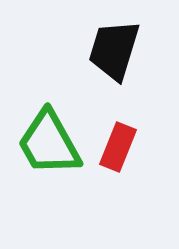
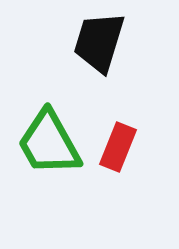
black trapezoid: moved 15 px left, 8 px up
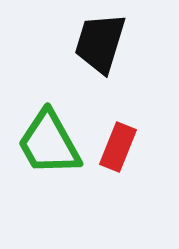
black trapezoid: moved 1 px right, 1 px down
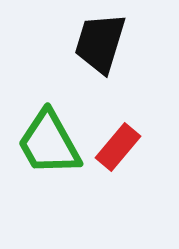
red rectangle: rotated 18 degrees clockwise
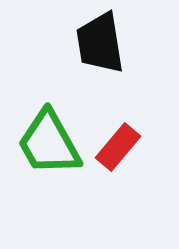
black trapezoid: rotated 26 degrees counterclockwise
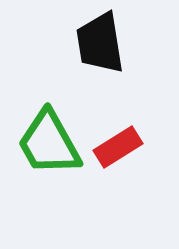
red rectangle: rotated 18 degrees clockwise
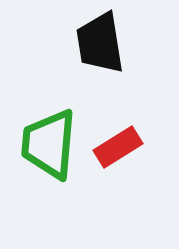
green trapezoid: moved 1 px down; rotated 34 degrees clockwise
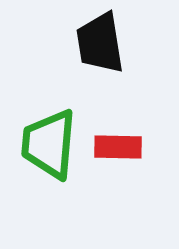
red rectangle: rotated 33 degrees clockwise
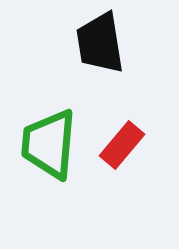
red rectangle: moved 4 px right, 2 px up; rotated 51 degrees counterclockwise
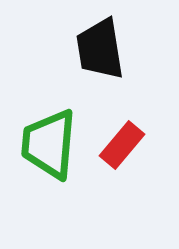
black trapezoid: moved 6 px down
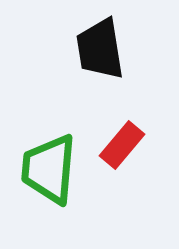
green trapezoid: moved 25 px down
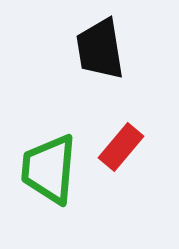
red rectangle: moved 1 px left, 2 px down
